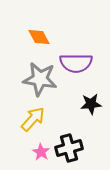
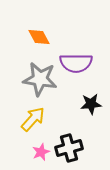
pink star: rotated 18 degrees clockwise
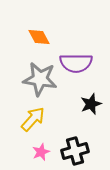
black star: rotated 15 degrees counterclockwise
black cross: moved 6 px right, 3 px down
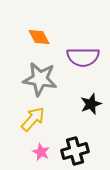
purple semicircle: moved 7 px right, 6 px up
pink star: rotated 24 degrees counterclockwise
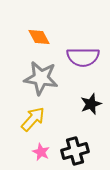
gray star: moved 1 px right, 1 px up
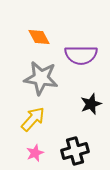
purple semicircle: moved 2 px left, 2 px up
pink star: moved 6 px left, 1 px down; rotated 24 degrees clockwise
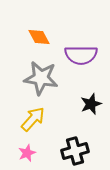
pink star: moved 8 px left
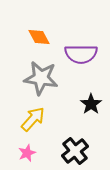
purple semicircle: moved 1 px up
black star: rotated 15 degrees counterclockwise
black cross: rotated 24 degrees counterclockwise
